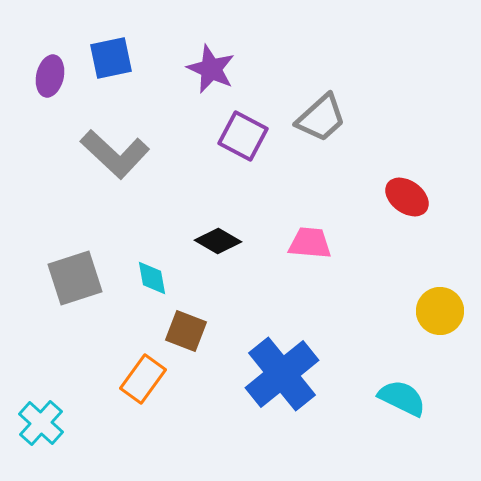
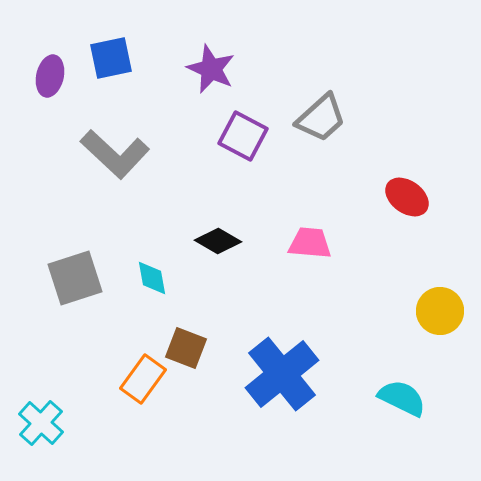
brown square: moved 17 px down
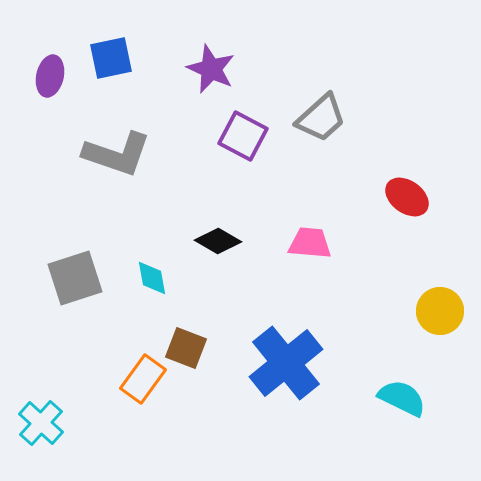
gray L-shape: moved 2 px right; rotated 24 degrees counterclockwise
blue cross: moved 4 px right, 11 px up
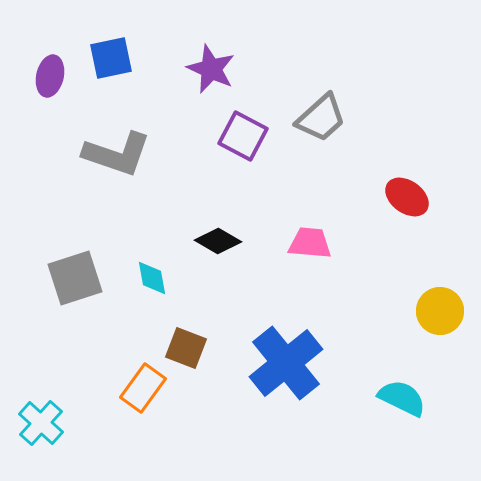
orange rectangle: moved 9 px down
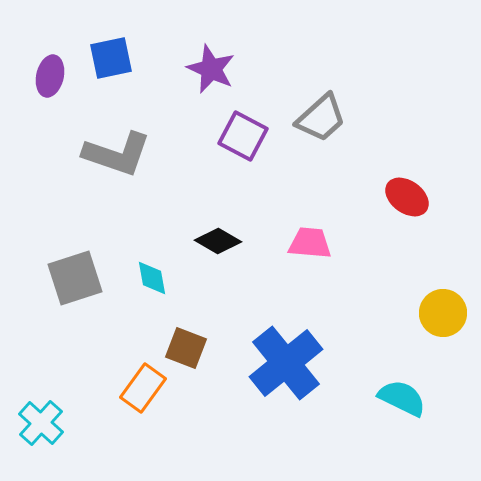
yellow circle: moved 3 px right, 2 px down
